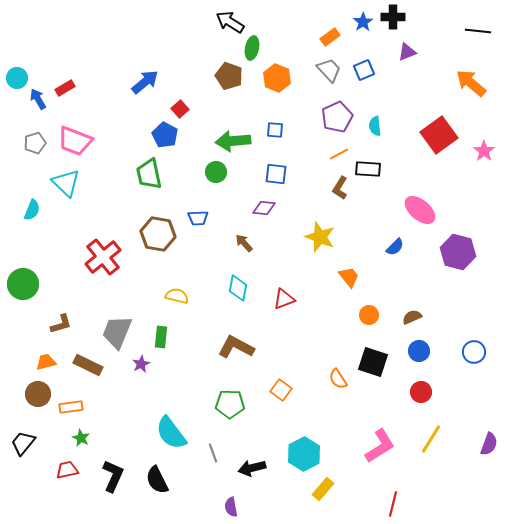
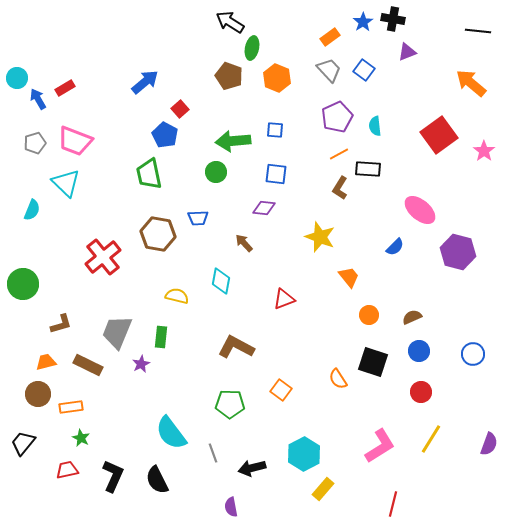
black cross at (393, 17): moved 2 px down; rotated 10 degrees clockwise
blue square at (364, 70): rotated 30 degrees counterclockwise
cyan diamond at (238, 288): moved 17 px left, 7 px up
blue circle at (474, 352): moved 1 px left, 2 px down
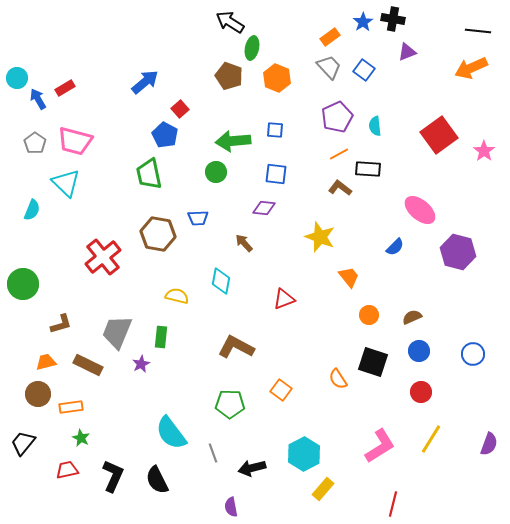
gray trapezoid at (329, 70): moved 3 px up
orange arrow at (471, 83): moved 15 px up; rotated 64 degrees counterclockwise
pink trapezoid at (75, 141): rotated 6 degrees counterclockwise
gray pentagon at (35, 143): rotated 20 degrees counterclockwise
brown L-shape at (340, 188): rotated 95 degrees clockwise
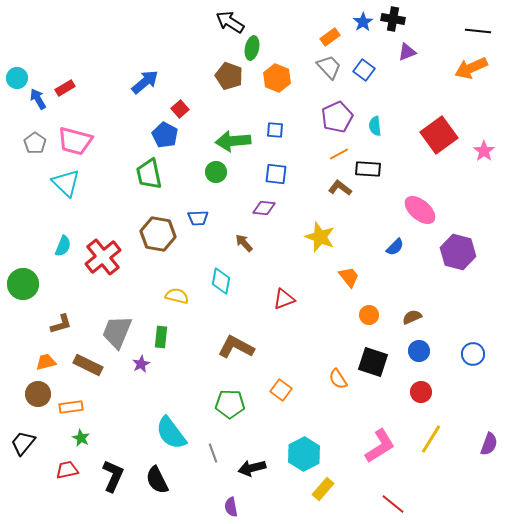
cyan semicircle at (32, 210): moved 31 px right, 36 px down
red line at (393, 504): rotated 65 degrees counterclockwise
